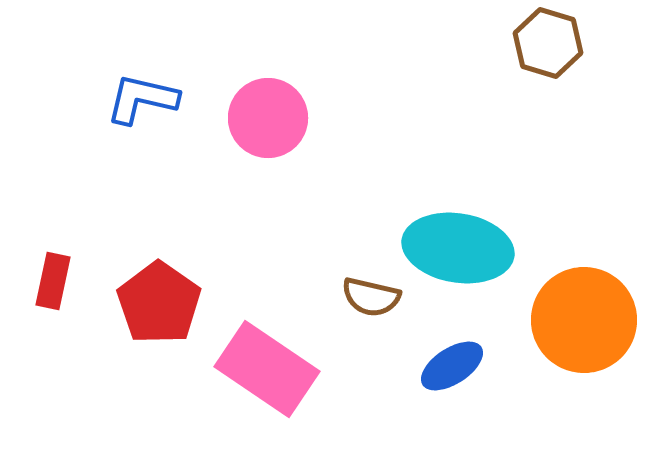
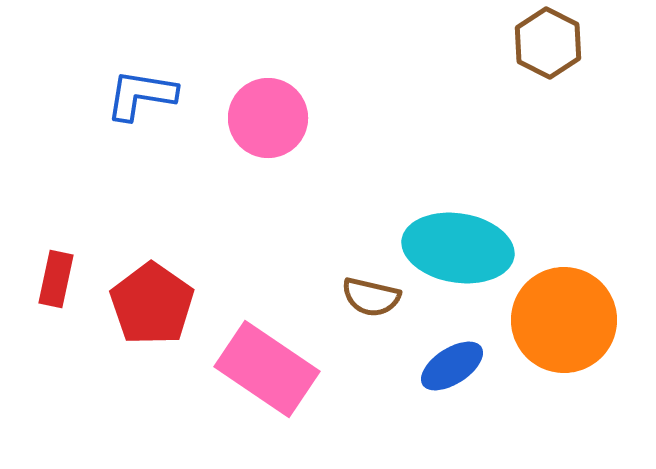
brown hexagon: rotated 10 degrees clockwise
blue L-shape: moved 1 px left, 4 px up; rotated 4 degrees counterclockwise
red rectangle: moved 3 px right, 2 px up
red pentagon: moved 7 px left, 1 px down
orange circle: moved 20 px left
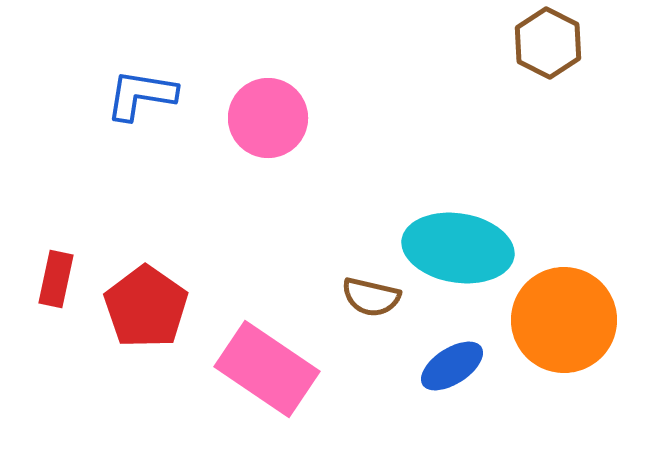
red pentagon: moved 6 px left, 3 px down
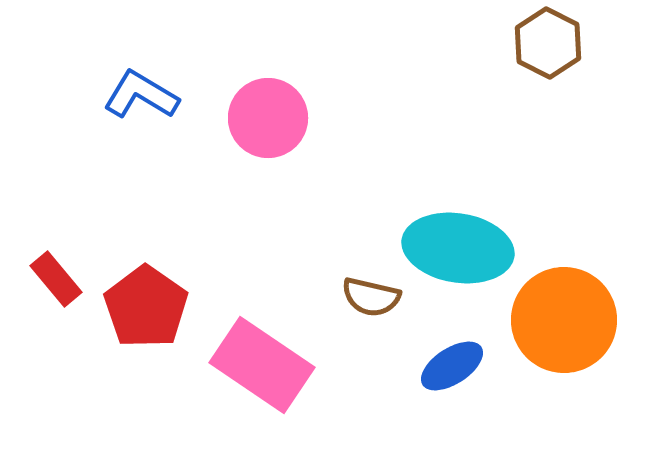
blue L-shape: rotated 22 degrees clockwise
red rectangle: rotated 52 degrees counterclockwise
pink rectangle: moved 5 px left, 4 px up
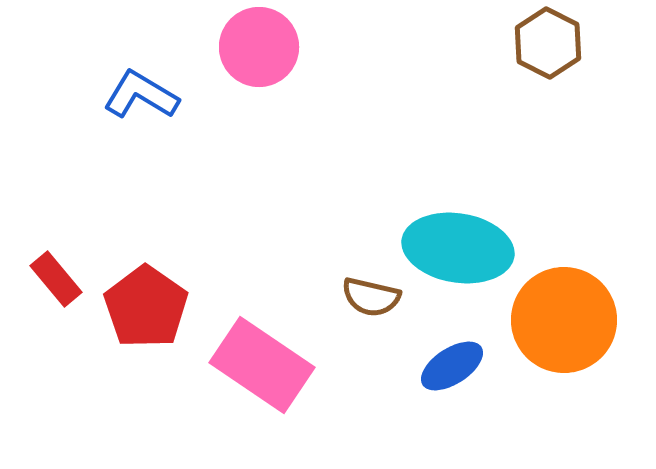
pink circle: moved 9 px left, 71 px up
